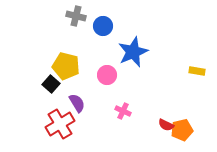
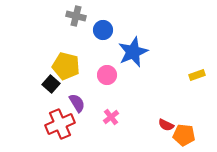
blue circle: moved 4 px down
yellow rectangle: moved 4 px down; rotated 28 degrees counterclockwise
pink cross: moved 12 px left, 6 px down; rotated 28 degrees clockwise
red cross: rotated 8 degrees clockwise
orange pentagon: moved 2 px right, 5 px down; rotated 20 degrees clockwise
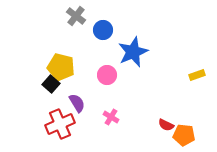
gray cross: rotated 24 degrees clockwise
yellow pentagon: moved 5 px left, 1 px down
pink cross: rotated 21 degrees counterclockwise
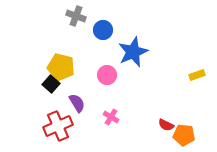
gray cross: rotated 18 degrees counterclockwise
red cross: moved 2 px left, 2 px down
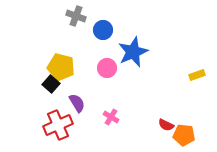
pink circle: moved 7 px up
red cross: moved 1 px up
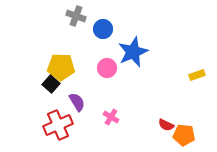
blue circle: moved 1 px up
yellow pentagon: rotated 12 degrees counterclockwise
purple semicircle: moved 1 px up
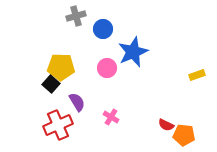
gray cross: rotated 36 degrees counterclockwise
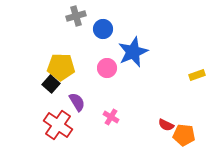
red cross: rotated 32 degrees counterclockwise
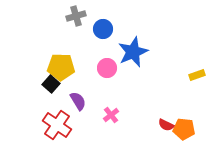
purple semicircle: moved 1 px right, 1 px up
pink cross: moved 2 px up; rotated 21 degrees clockwise
red cross: moved 1 px left
orange pentagon: moved 6 px up
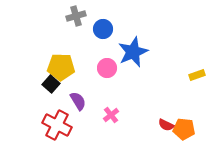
red cross: rotated 8 degrees counterclockwise
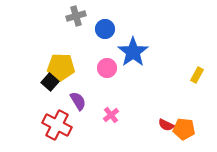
blue circle: moved 2 px right
blue star: rotated 12 degrees counterclockwise
yellow rectangle: rotated 42 degrees counterclockwise
black square: moved 1 px left, 2 px up
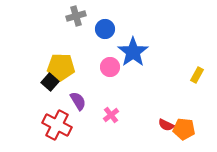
pink circle: moved 3 px right, 1 px up
